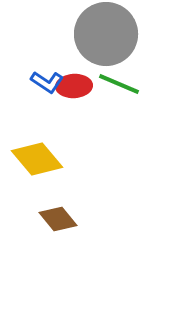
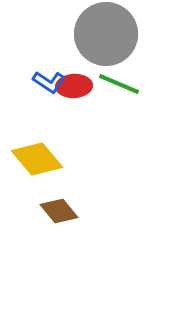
blue L-shape: moved 2 px right
brown diamond: moved 1 px right, 8 px up
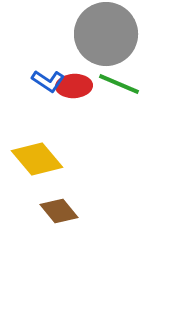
blue L-shape: moved 1 px left, 1 px up
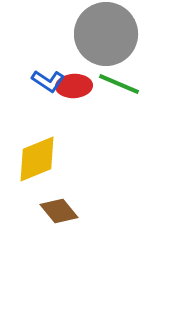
yellow diamond: rotated 72 degrees counterclockwise
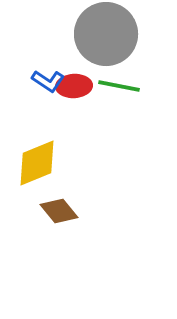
green line: moved 2 px down; rotated 12 degrees counterclockwise
yellow diamond: moved 4 px down
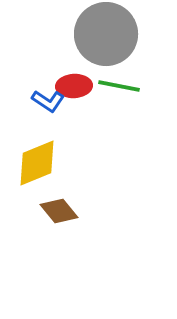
blue L-shape: moved 20 px down
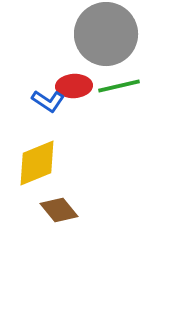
green line: rotated 24 degrees counterclockwise
brown diamond: moved 1 px up
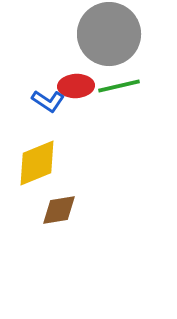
gray circle: moved 3 px right
red ellipse: moved 2 px right
brown diamond: rotated 60 degrees counterclockwise
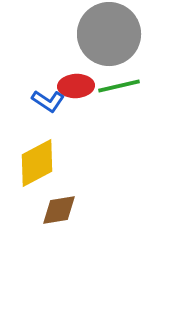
yellow diamond: rotated 6 degrees counterclockwise
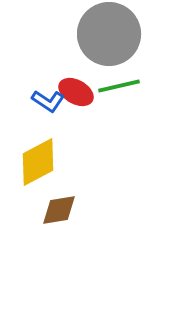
red ellipse: moved 6 px down; rotated 32 degrees clockwise
yellow diamond: moved 1 px right, 1 px up
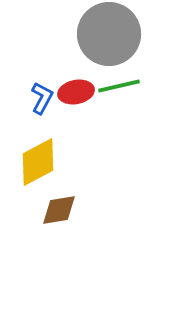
red ellipse: rotated 40 degrees counterclockwise
blue L-shape: moved 6 px left, 3 px up; rotated 96 degrees counterclockwise
